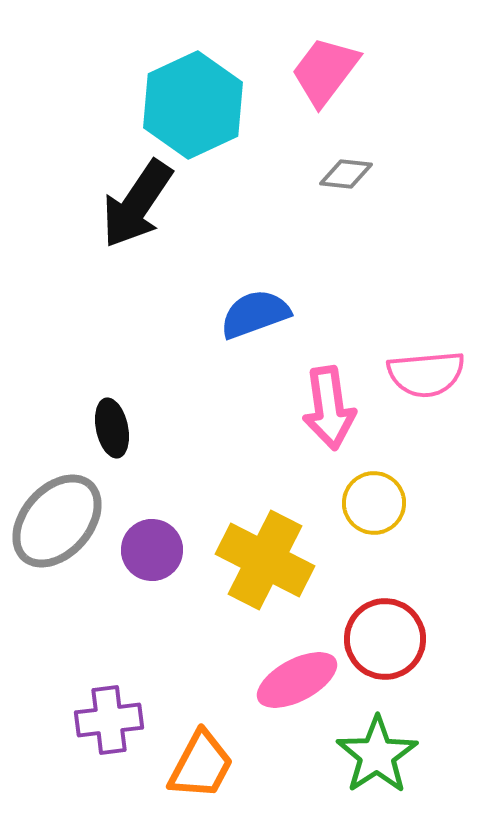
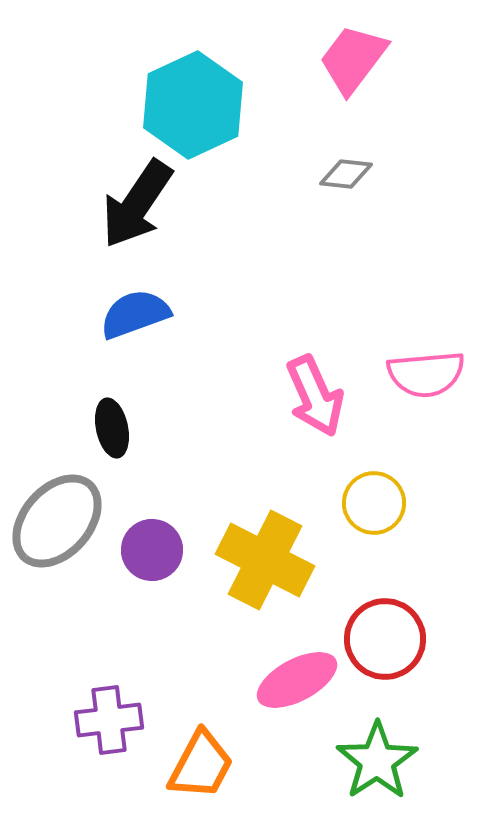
pink trapezoid: moved 28 px right, 12 px up
blue semicircle: moved 120 px left
pink arrow: moved 14 px left, 12 px up; rotated 16 degrees counterclockwise
green star: moved 6 px down
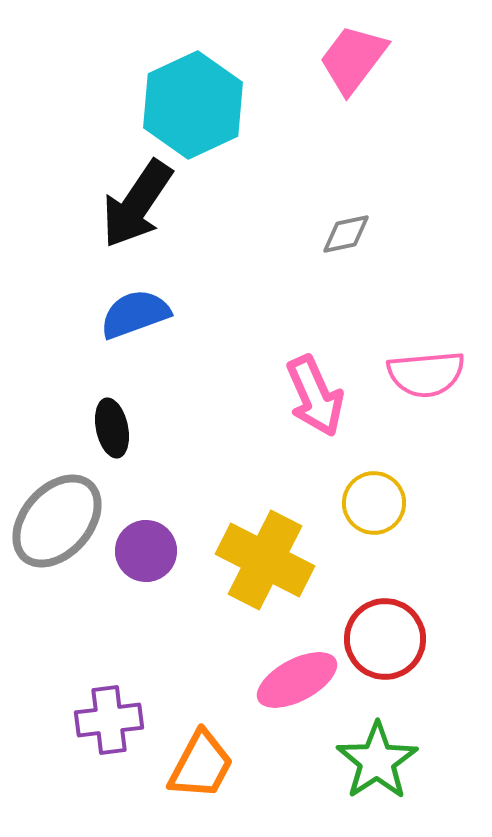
gray diamond: moved 60 px down; rotated 18 degrees counterclockwise
purple circle: moved 6 px left, 1 px down
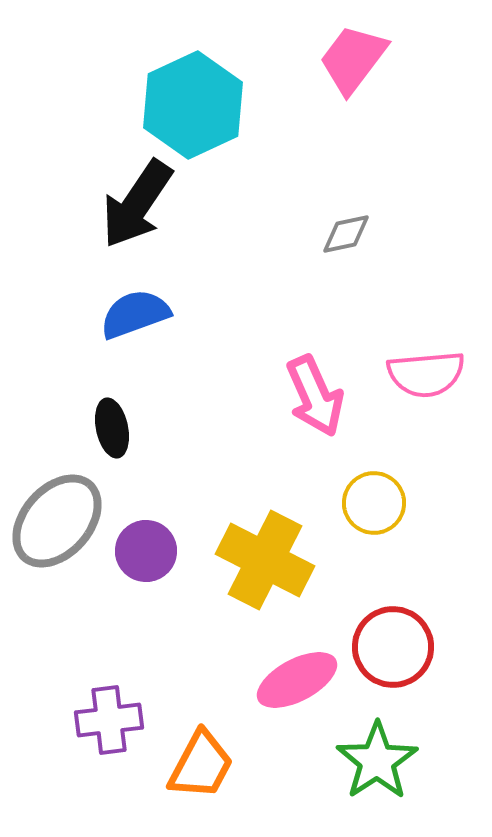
red circle: moved 8 px right, 8 px down
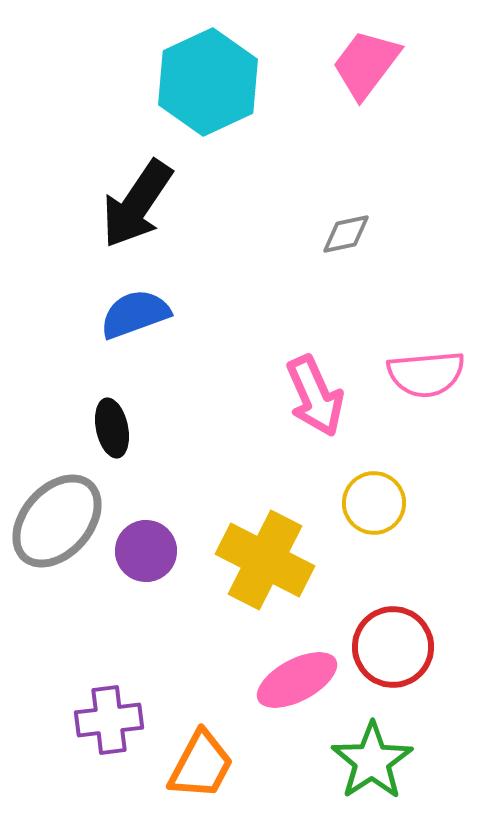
pink trapezoid: moved 13 px right, 5 px down
cyan hexagon: moved 15 px right, 23 px up
green star: moved 5 px left
